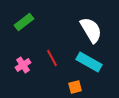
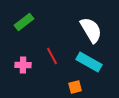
red line: moved 2 px up
pink cross: rotated 35 degrees clockwise
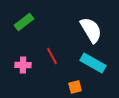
cyan rectangle: moved 4 px right, 1 px down
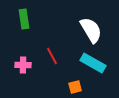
green rectangle: moved 3 px up; rotated 60 degrees counterclockwise
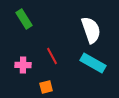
green rectangle: rotated 24 degrees counterclockwise
white semicircle: rotated 12 degrees clockwise
orange square: moved 29 px left
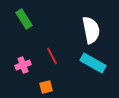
white semicircle: rotated 8 degrees clockwise
pink cross: rotated 21 degrees counterclockwise
